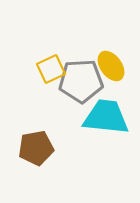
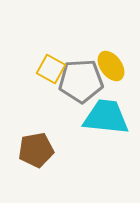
yellow square: rotated 36 degrees counterclockwise
brown pentagon: moved 2 px down
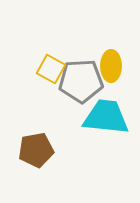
yellow ellipse: rotated 36 degrees clockwise
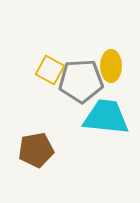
yellow square: moved 1 px left, 1 px down
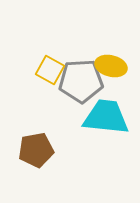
yellow ellipse: rotated 76 degrees counterclockwise
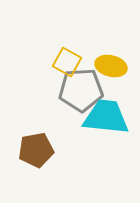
yellow square: moved 17 px right, 8 px up
gray pentagon: moved 9 px down
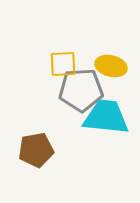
yellow square: moved 4 px left, 2 px down; rotated 32 degrees counterclockwise
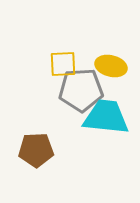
brown pentagon: rotated 8 degrees clockwise
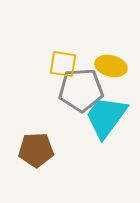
yellow square: rotated 12 degrees clockwise
cyan trapezoid: rotated 60 degrees counterclockwise
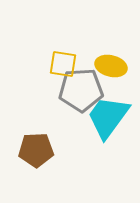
cyan trapezoid: moved 2 px right
